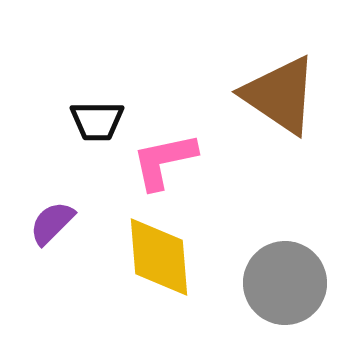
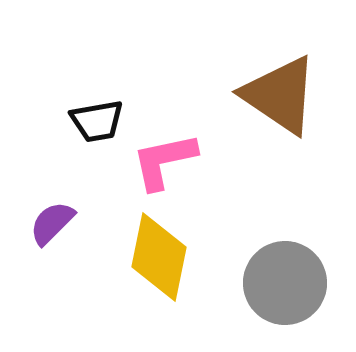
black trapezoid: rotated 10 degrees counterclockwise
yellow diamond: rotated 16 degrees clockwise
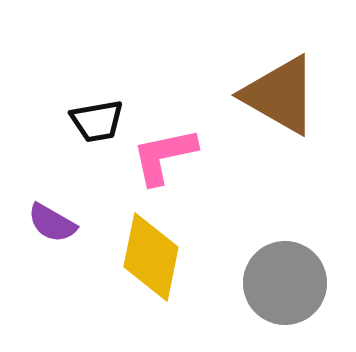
brown triangle: rotated 4 degrees counterclockwise
pink L-shape: moved 5 px up
purple semicircle: rotated 105 degrees counterclockwise
yellow diamond: moved 8 px left
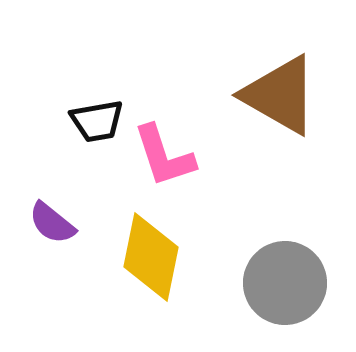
pink L-shape: rotated 96 degrees counterclockwise
purple semicircle: rotated 9 degrees clockwise
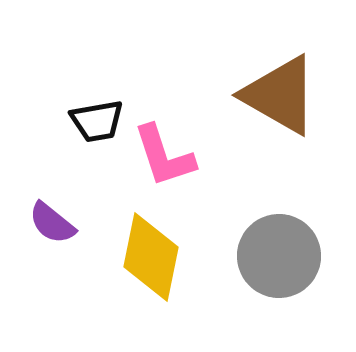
gray circle: moved 6 px left, 27 px up
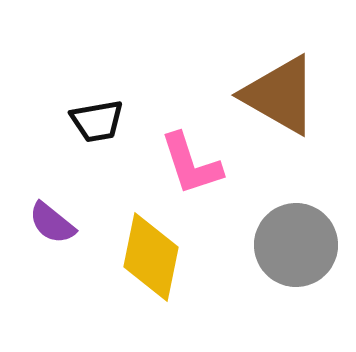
pink L-shape: moved 27 px right, 8 px down
gray circle: moved 17 px right, 11 px up
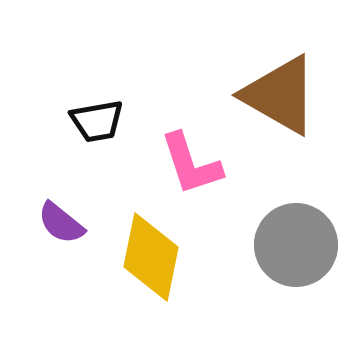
purple semicircle: moved 9 px right
